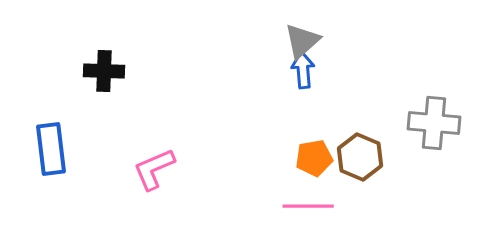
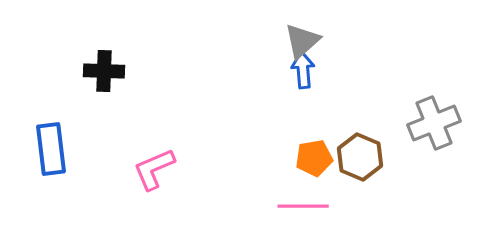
gray cross: rotated 27 degrees counterclockwise
pink line: moved 5 px left
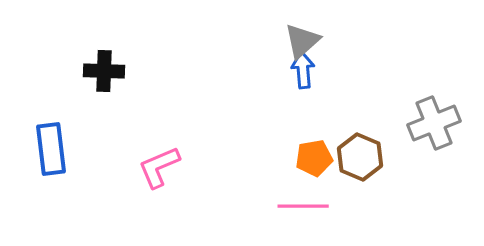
pink L-shape: moved 5 px right, 2 px up
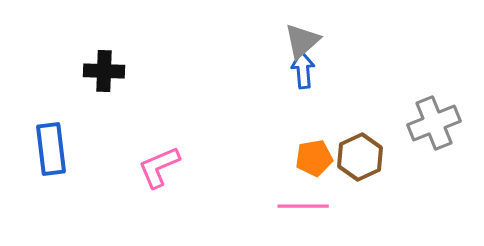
brown hexagon: rotated 12 degrees clockwise
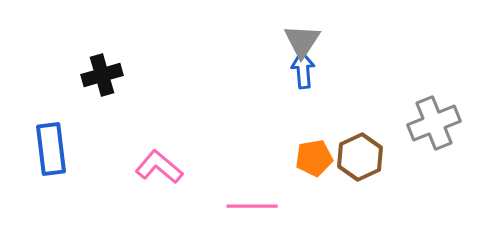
gray triangle: rotated 15 degrees counterclockwise
black cross: moved 2 px left, 4 px down; rotated 18 degrees counterclockwise
pink L-shape: rotated 63 degrees clockwise
pink line: moved 51 px left
